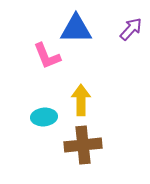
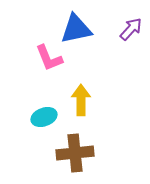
blue triangle: rotated 12 degrees counterclockwise
pink L-shape: moved 2 px right, 2 px down
cyan ellipse: rotated 15 degrees counterclockwise
brown cross: moved 8 px left, 8 px down
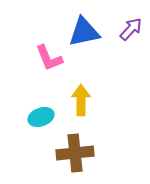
blue triangle: moved 8 px right, 3 px down
cyan ellipse: moved 3 px left
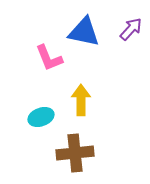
blue triangle: rotated 24 degrees clockwise
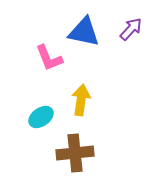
yellow arrow: rotated 8 degrees clockwise
cyan ellipse: rotated 15 degrees counterclockwise
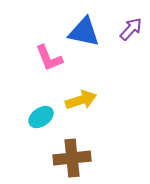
yellow arrow: rotated 64 degrees clockwise
brown cross: moved 3 px left, 5 px down
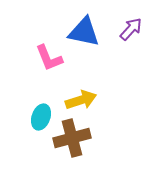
cyan ellipse: rotated 35 degrees counterclockwise
brown cross: moved 20 px up; rotated 9 degrees counterclockwise
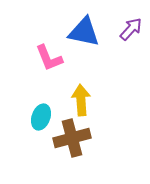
yellow arrow: rotated 76 degrees counterclockwise
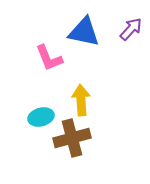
cyan ellipse: rotated 55 degrees clockwise
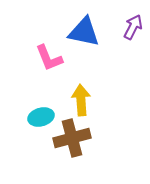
purple arrow: moved 2 px right, 2 px up; rotated 15 degrees counterclockwise
